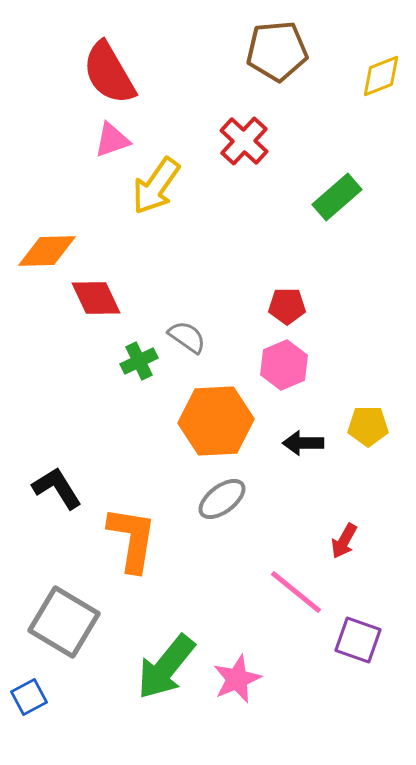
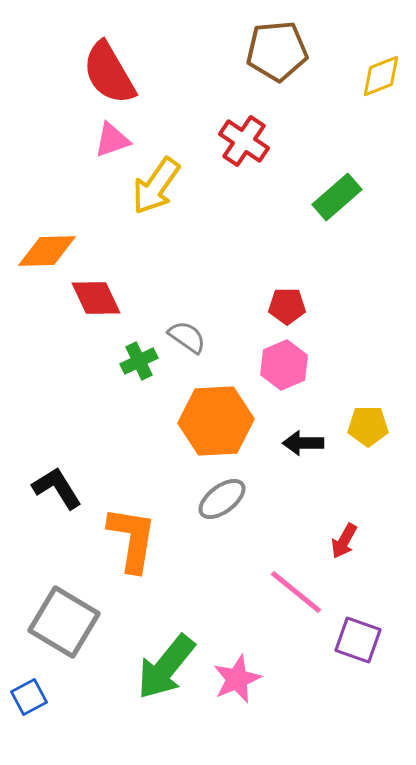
red cross: rotated 9 degrees counterclockwise
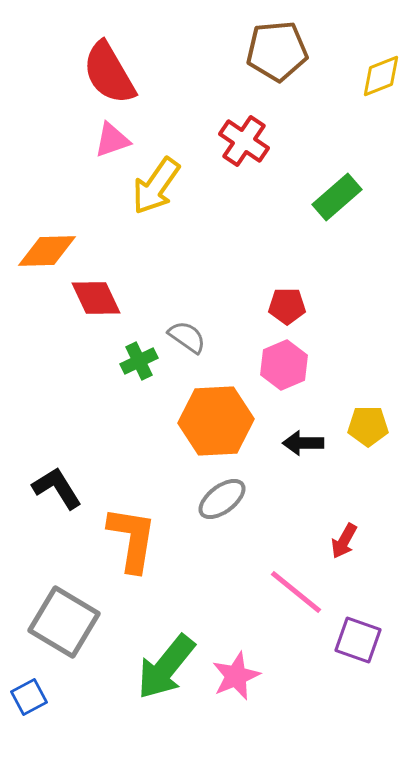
pink star: moved 1 px left, 3 px up
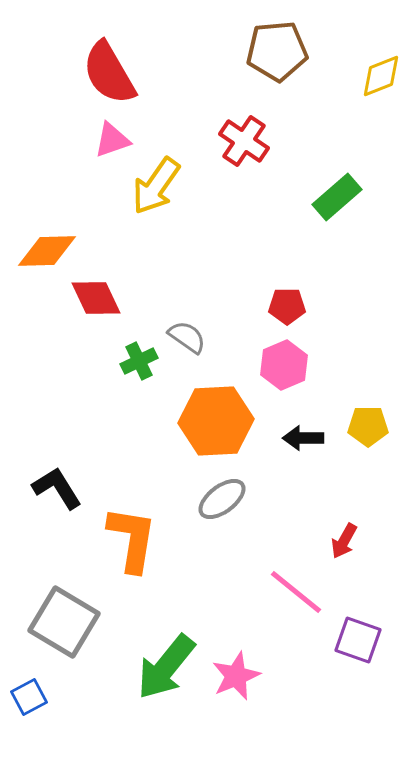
black arrow: moved 5 px up
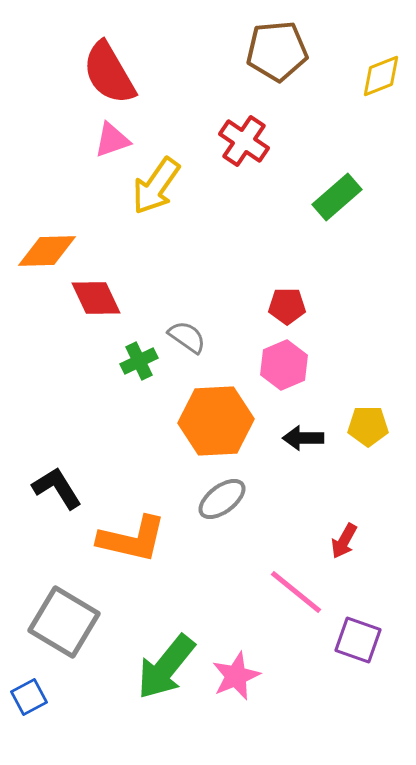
orange L-shape: rotated 94 degrees clockwise
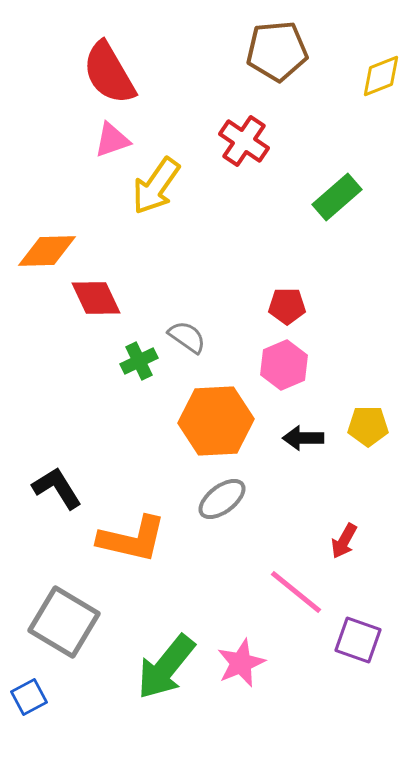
pink star: moved 5 px right, 13 px up
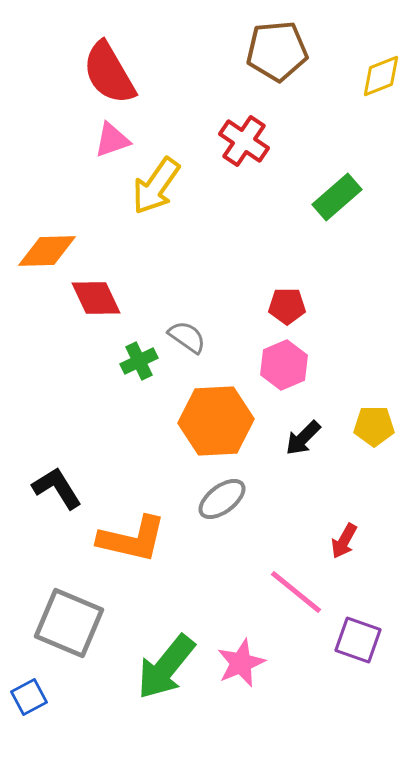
yellow pentagon: moved 6 px right
black arrow: rotated 45 degrees counterclockwise
gray square: moved 5 px right, 1 px down; rotated 8 degrees counterclockwise
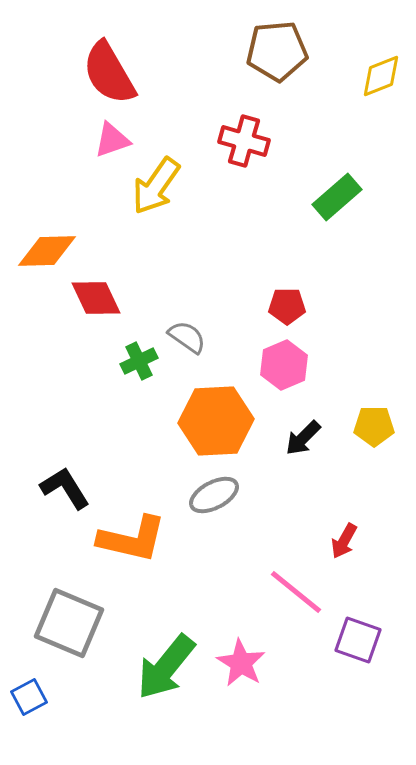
red cross: rotated 18 degrees counterclockwise
black L-shape: moved 8 px right
gray ellipse: moved 8 px left, 4 px up; rotated 9 degrees clockwise
pink star: rotated 18 degrees counterclockwise
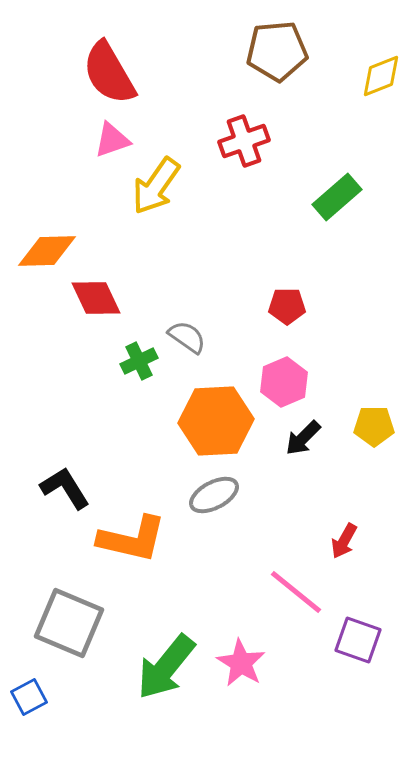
red cross: rotated 36 degrees counterclockwise
pink hexagon: moved 17 px down
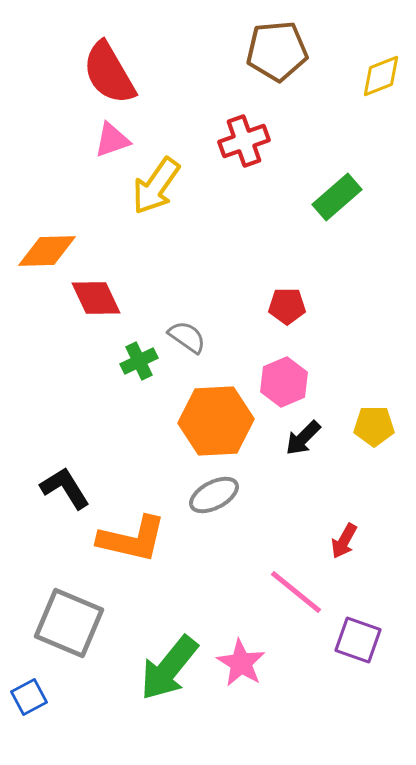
green arrow: moved 3 px right, 1 px down
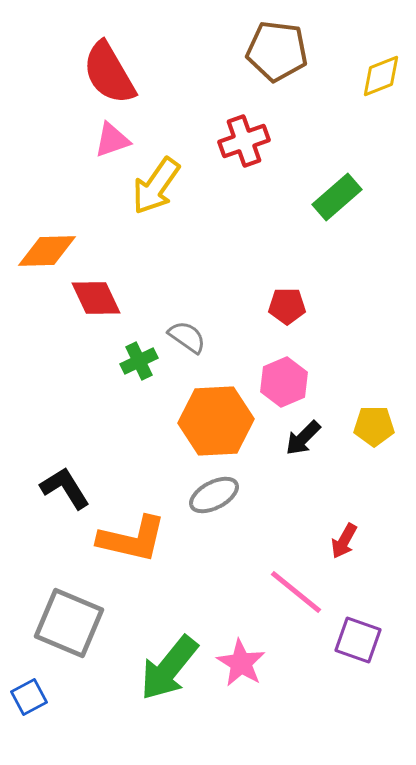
brown pentagon: rotated 12 degrees clockwise
